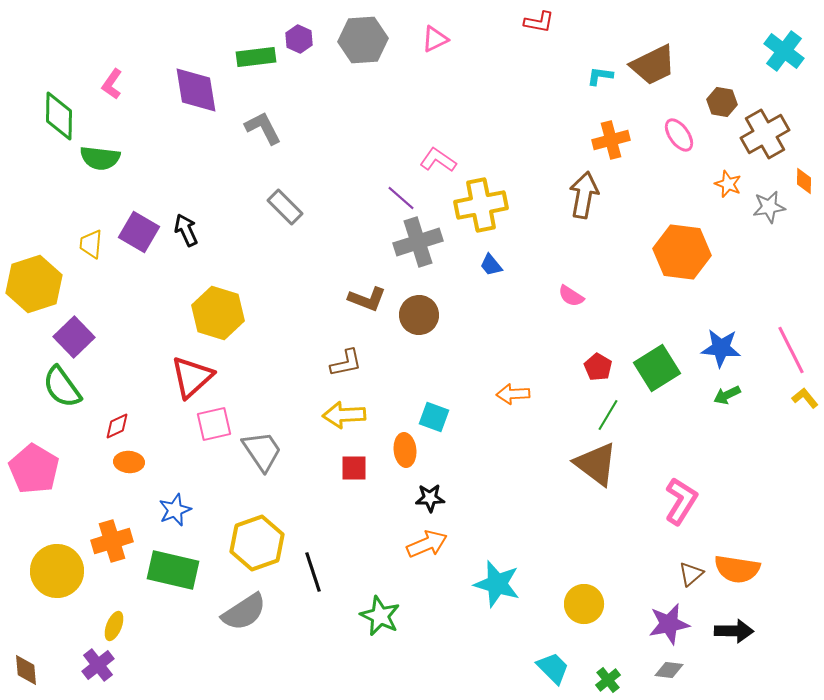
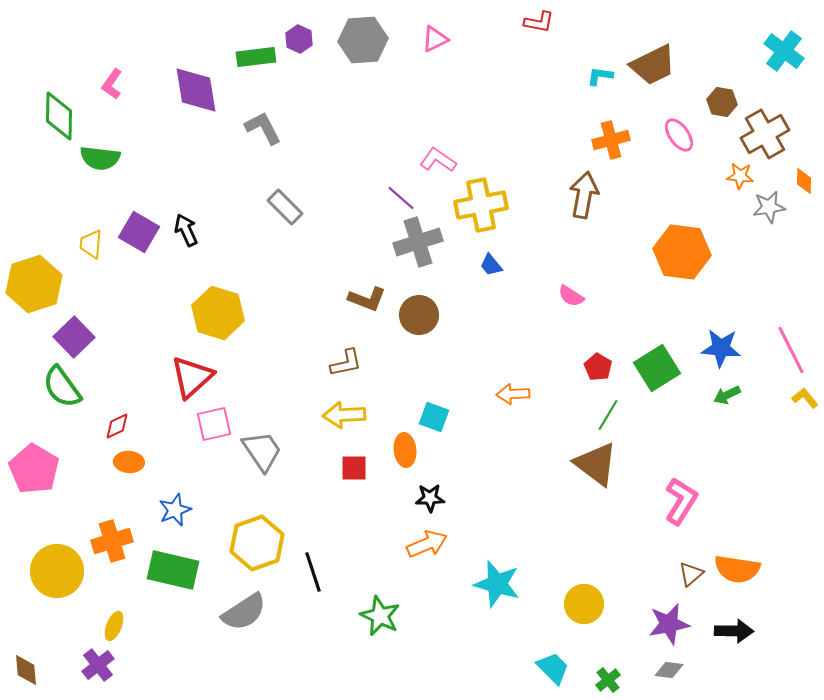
orange star at (728, 184): moved 12 px right, 8 px up; rotated 16 degrees counterclockwise
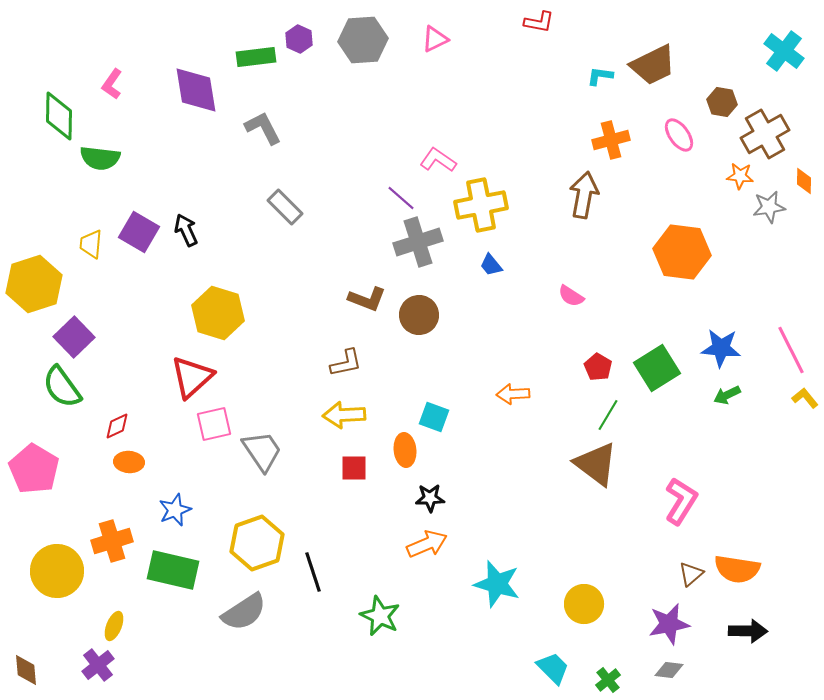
black arrow at (734, 631): moved 14 px right
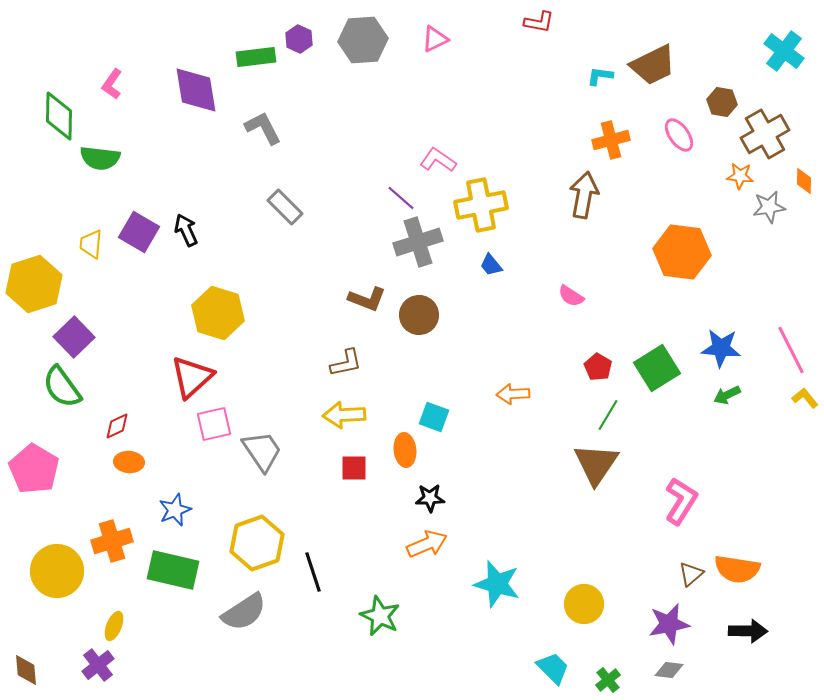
brown triangle at (596, 464): rotated 27 degrees clockwise
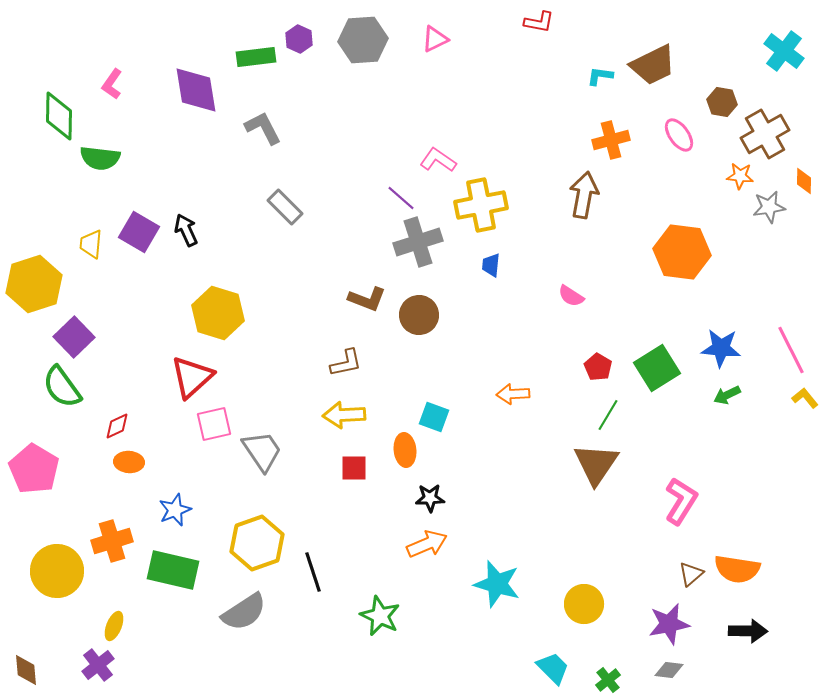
blue trapezoid at (491, 265): rotated 45 degrees clockwise
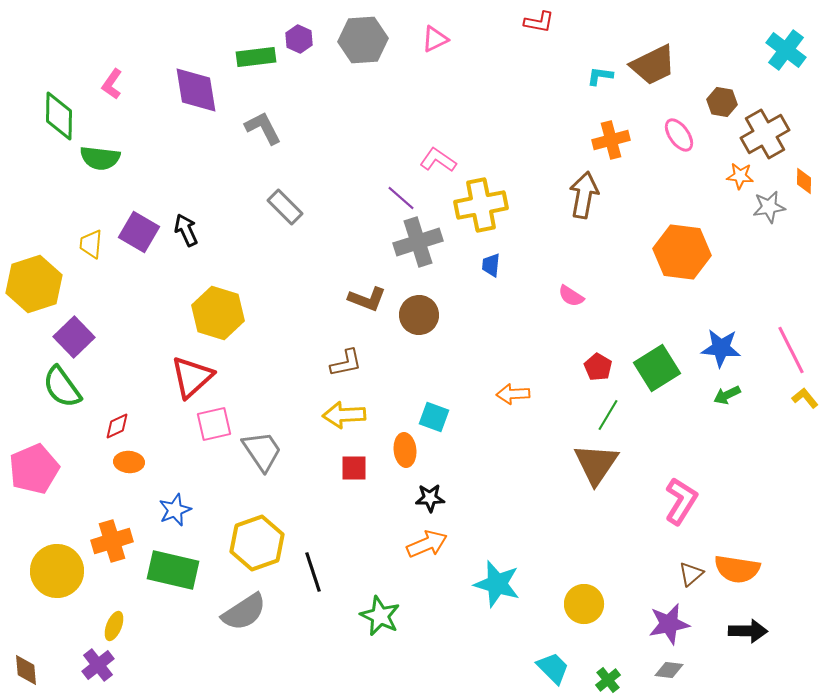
cyan cross at (784, 51): moved 2 px right, 1 px up
pink pentagon at (34, 469): rotated 18 degrees clockwise
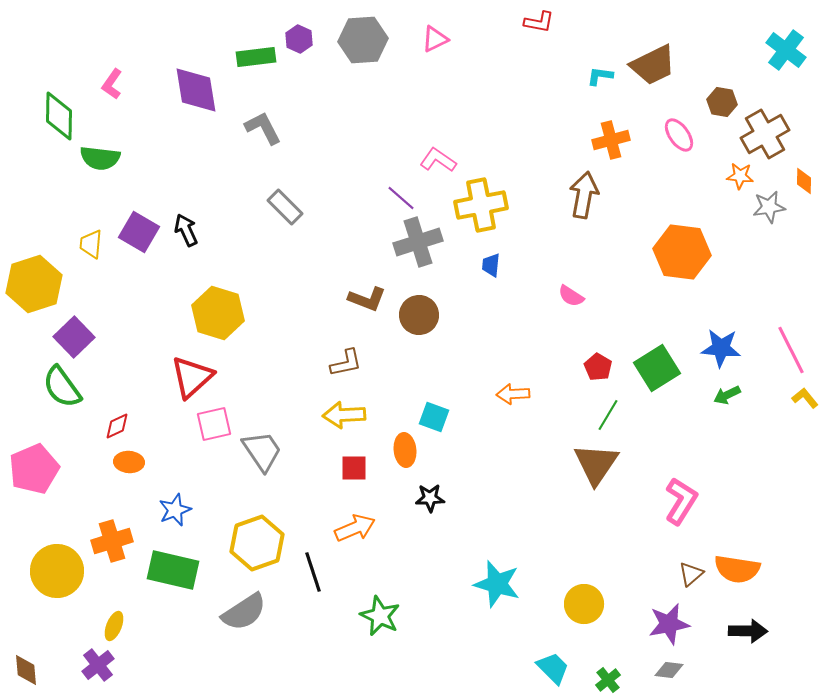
orange arrow at (427, 544): moved 72 px left, 16 px up
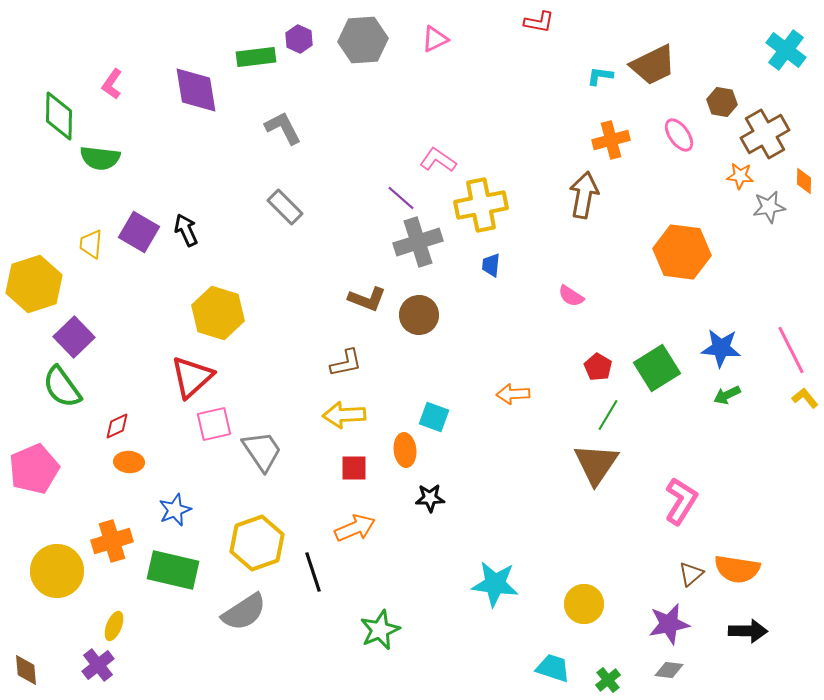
gray L-shape at (263, 128): moved 20 px right
cyan star at (497, 584): moved 2 px left; rotated 9 degrees counterclockwise
green star at (380, 616): moved 14 px down; rotated 24 degrees clockwise
cyan trapezoid at (553, 668): rotated 27 degrees counterclockwise
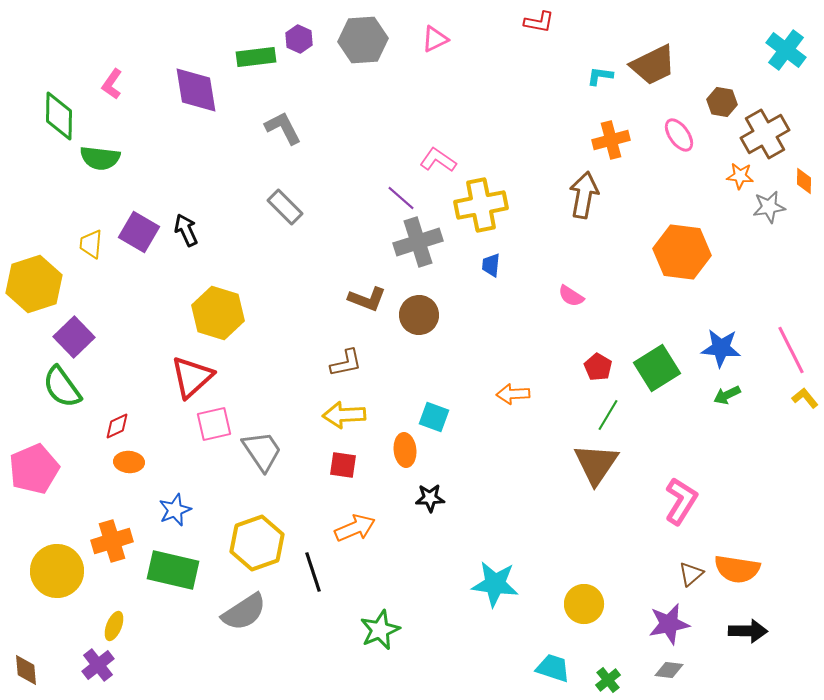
red square at (354, 468): moved 11 px left, 3 px up; rotated 8 degrees clockwise
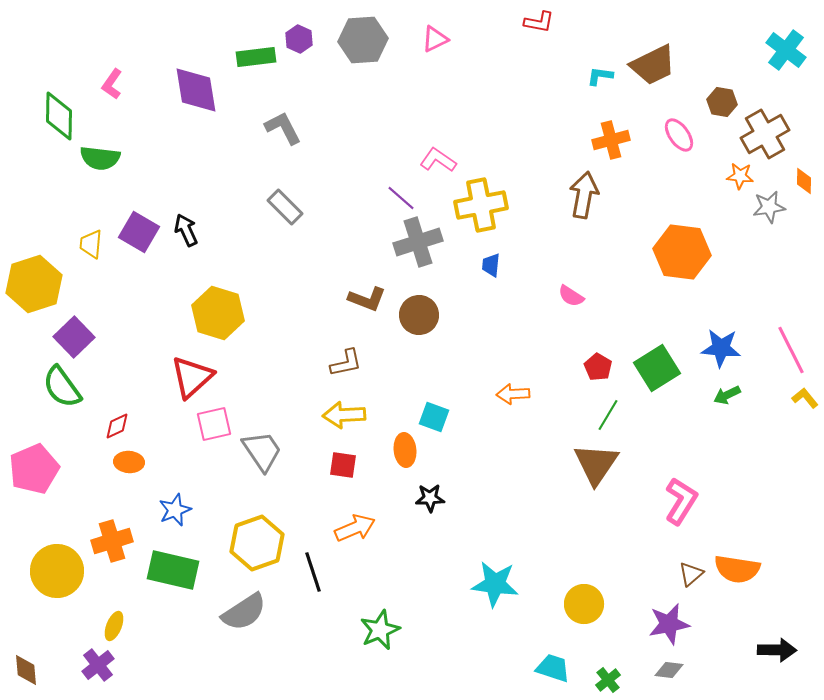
black arrow at (748, 631): moved 29 px right, 19 px down
